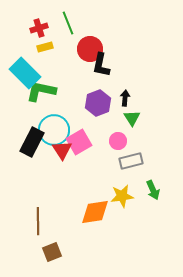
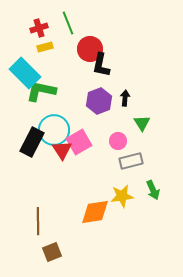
purple hexagon: moved 1 px right, 2 px up
green triangle: moved 10 px right, 5 px down
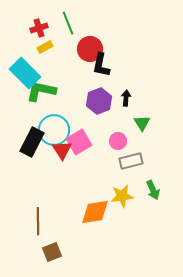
yellow rectangle: rotated 14 degrees counterclockwise
black arrow: moved 1 px right
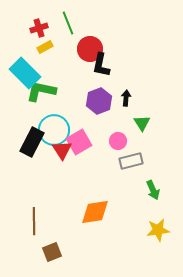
yellow star: moved 36 px right, 34 px down
brown line: moved 4 px left
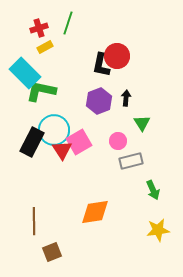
green line: rotated 40 degrees clockwise
red circle: moved 27 px right, 7 px down
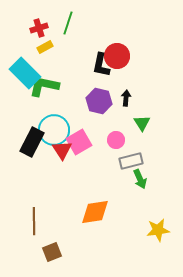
green L-shape: moved 3 px right, 5 px up
purple hexagon: rotated 25 degrees counterclockwise
pink circle: moved 2 px left, 1 px up
green arrow: moved 13 px left, 11 px up
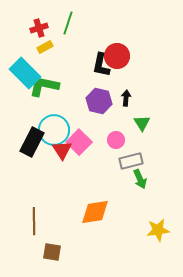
pink square: rotated 15 degrees counterclockwise
brown square: rotated 30 degrees clockwise
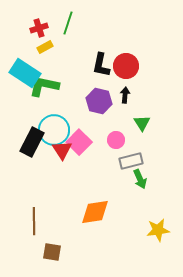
red circle: moved 9 px right, 10 px down
cyan rectangle: rotated 12 degrees counterclockwise
black arrow: moved 1 px left, 3 px up
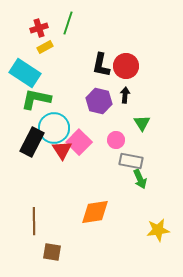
green L-shape: moved 8 px left, 13 px down
cyan circle: moved 2 px up
gray rectangle: rotated 25 degrees clockwise
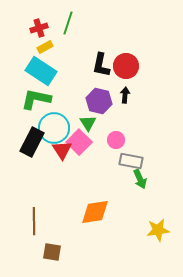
cyan rectangle: moved 16 px right, 2 px up
green triangle: moved 54 px left
